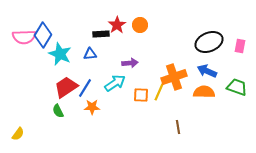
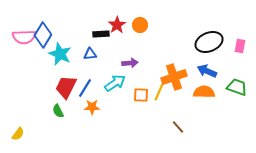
red trapezoid: rotated 30 degrees counterclockwise
brown line: rotated 32 degrees counterclockwise
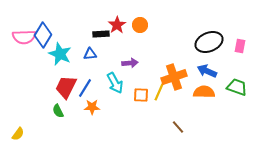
cyan arrow: rotated 95 degrees clockwise
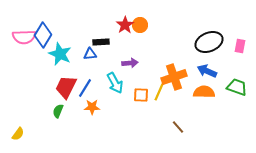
red star: moved 8 px right
black rectangle: moved 8 px down
green semicircle: rotated 48 degrees clockwise
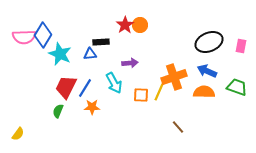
pink rectangle: moved 1 px right
cyan arrow: moved 1 px left
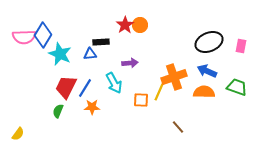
orange square: moved 5 px down
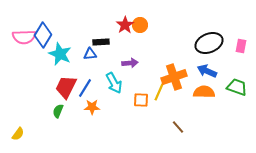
black ellipse: moved 1 px down
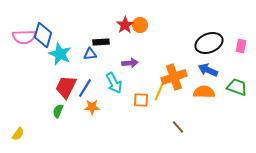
blue diamond: rotated 15 degrees counterclockwise
blue arrow: moved 1 px right, 1 px up
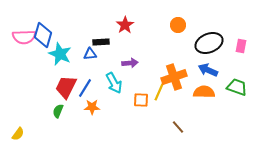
orange circle: moved 38 px right
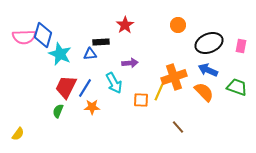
orange semicircle: rotated 45 degrees clockwise
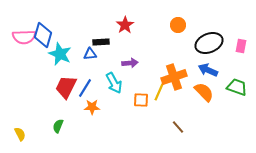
green semicircle: moved 15 px down
yellow semicircle: moved 2 px right; rotated 64 degrees counterclockwise
